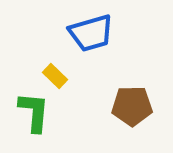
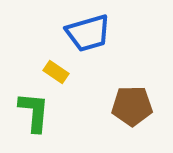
blue trapezoid: moved 3 px left
yellow rectangle: moved 1 px right, 4 px up; rotated 10 degrees counterclockwise
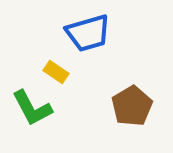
brown pentagon: rotated 30 degrees counterclockwise
green L-shape: moved 2 px left, 4 px up; rotated 147 degrees clockwise
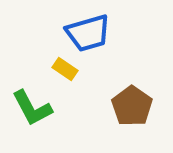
yellow rectangle: moved 9 px right, 3 px up
brown pentagon: rotated 6 degrees counterclockwise
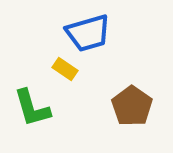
green L-shape: rotated 12 degrees clockwise
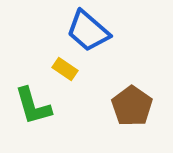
blue trapezoid: moved 2 px up; rotated 57 degrees clockwise
green L-shape: moved 1 px right, 2 px up
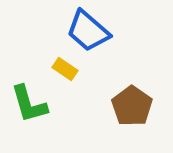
green L-shape: moved 4 px left, 2 px up
